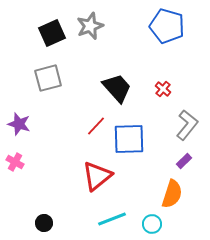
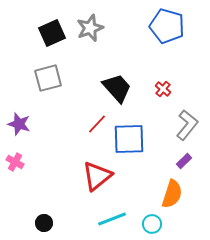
gray star: moved 2 px down
red line: moved 1 px right, 2 px up
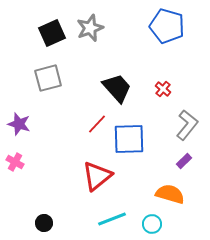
orange semicircle: moved 2 px left; rotated 92 degrees counterclockwise
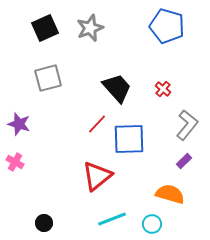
black square: moved 7 px left, 5 px up
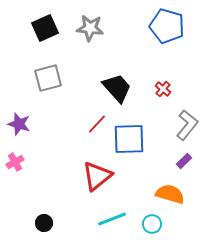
gray star: rotated 28 degrees clockwise
pink cross: rotated 30 degrees clockwise
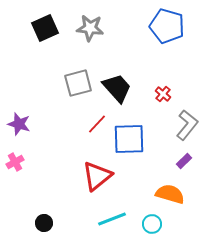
gray square: moved 30 px right, 5 px down
red cross: moved 5 px down
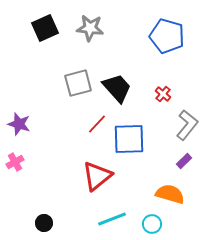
blue pentagon: moved 10 px down
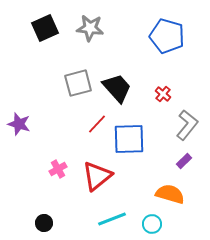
pink cross: moved 43 px right, 7 px down
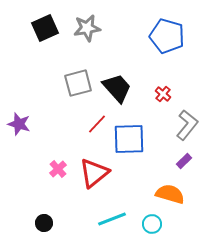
gray star: moved 3 px left; rotated 16 degrees counterclockwise
pink cross: rotated 12 degrees counterclockwise
red triangle: moved 3 px left, 3 px up
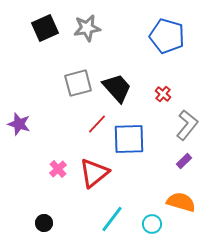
orange semicircle: moved 11 px right, 8 px down
cyan line: rotated 32 degrees counterclockwise
